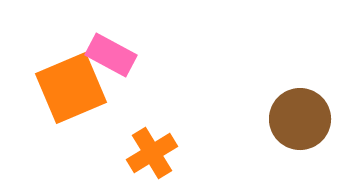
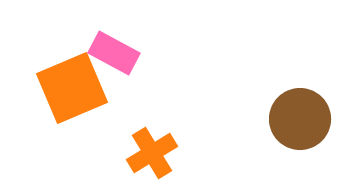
pink rectangle: moved 3 px right, 2 px up
orange square: moved 1 px right
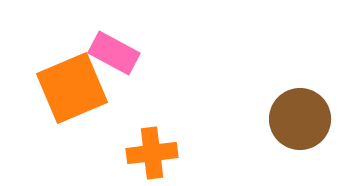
orange cross: rotated 24 degrees clockwise
